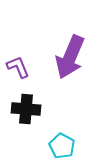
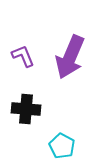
purple L-shape: moved 5 px right, 11 px up
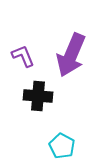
purple arrow: moved 1 px right, 2 px up
black cross: moved 12 px right, 13 px up
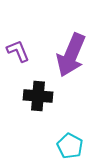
purple L-shape: moved 5 px left, 5 px up
cyan pentagon: moved 8 px right
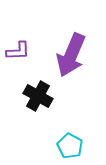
purple L-shape: rotated 110 degrees clockwise
black cross: rotated 24 degrees clockwise
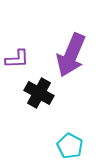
purple L-shape: moved 1 px left, 8 px down
black cross: moved 1 px right, 3 px up
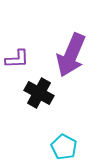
cyan pentagon: moved 6 px left, 1 px down
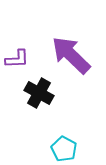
purple arrow: rotated 111 degrees clockwise
cyan pentagon: moved 2 px down
